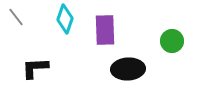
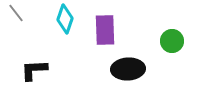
gray line: moved 4 px up
black L-shape: moved 1 px left, 2 px down
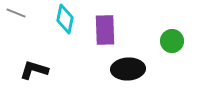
gray line: rotated 30 degrees counterclockwise
cyan diamond: rotated 8 degrees counterclockwise
black L-shape: rotated 20 degrees clockwise
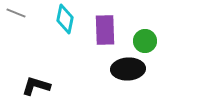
green circle: moved 27 px left
black L-shape: moved 2 px right, 16 px down
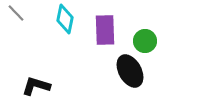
gray line: rotated 24 degrees clockwise
black ellipse: moved 2 px right, 2 px down; rotated 64 degrees clockwise
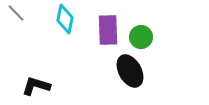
purple rectangle: moved 3 px right
green circle: moved 4 px left, 4 px up
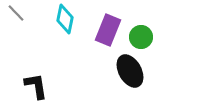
purple rectangle: rotated 24 degrees clockwise
black L-shape: rotated 64 degrees clockwise
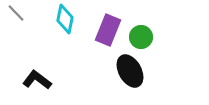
black L-shape: moved 1 px right, 6 px up; rotated 44 degrees counterclockwise
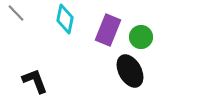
black L-shape: moved 2 px left, 1 px down; rotated 32 degrees clockwise
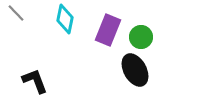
black ellipse: moved 5 px right, 1 px up
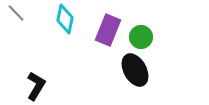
black L-shape: moved 1 px right, 5 px down; rotated 52 degrees clockwise
